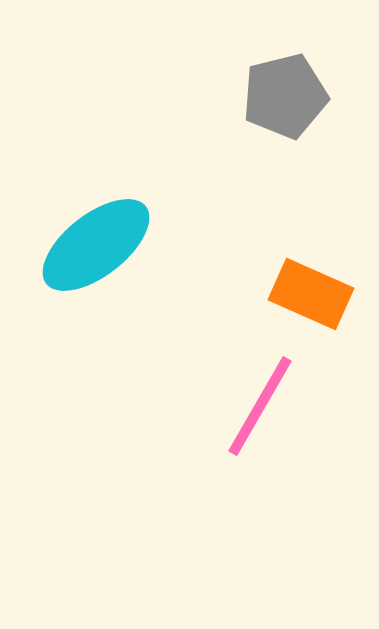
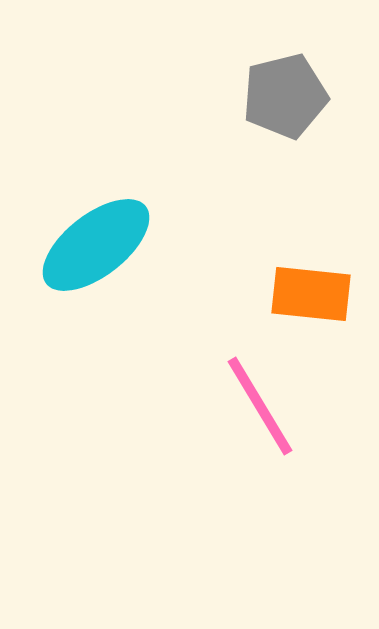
orange rectangle: rotated 18 degrees counterclockwise
pink line: rotated 61 degrees counterclockwise
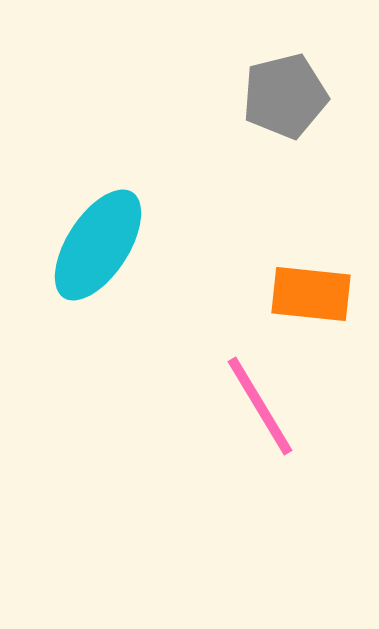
cyan ellipse: moved 2 px right; rotated 19 degrees counterclockwise
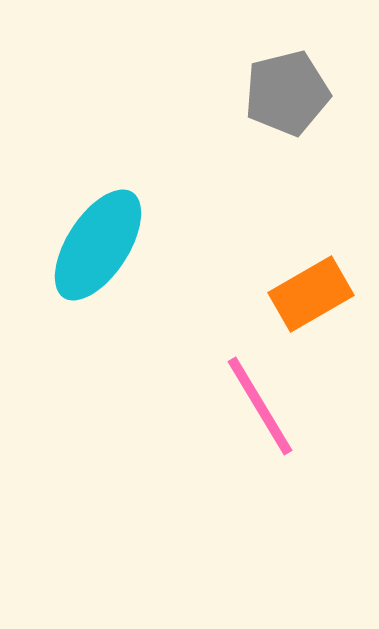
gray pentagon: moved 2 px right, 3 px up
orange rectangle: rotated 36 degrees counterclockwise
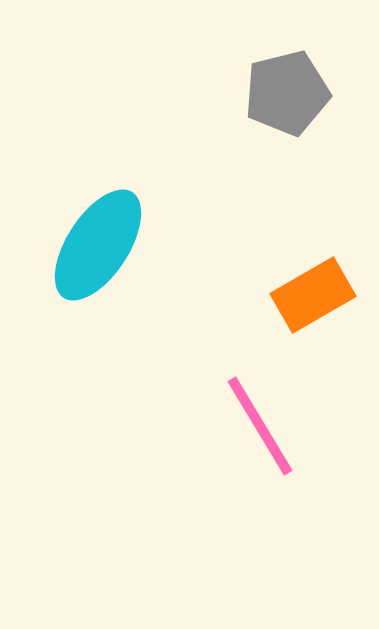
orange rectangle: moved 2 px right, 1 px down
pink line: moved 20 px down
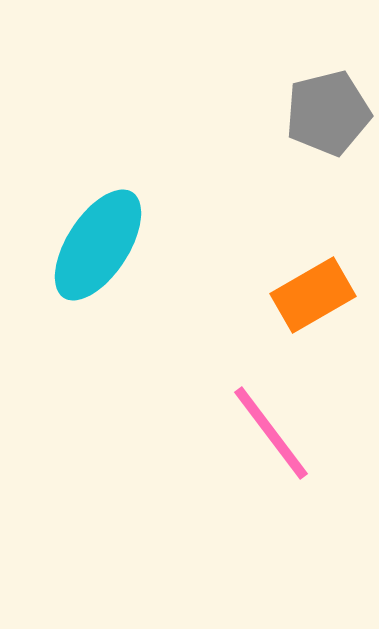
gray pentagon: moved 41 px right, 20 px down
pink line: moved 11 px right, 7 px down; rotated 6 degrees counterclockwise
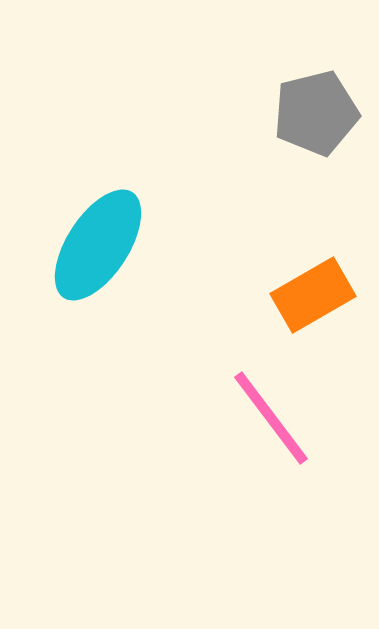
gray pentagon: moved 12 px left
pink line: moved 15 px up
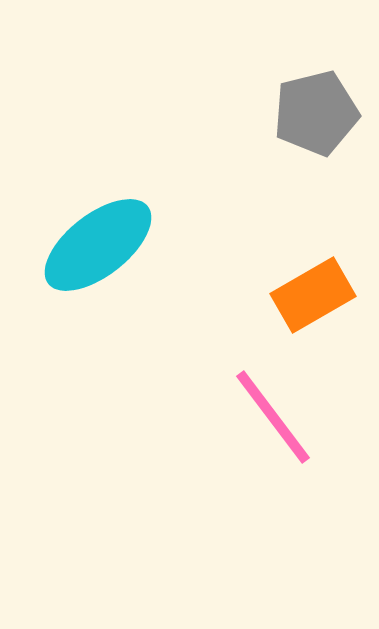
cyan ellipse: rotated 19 degrees clockwise
pink line: moved 2 px right, 1 px up
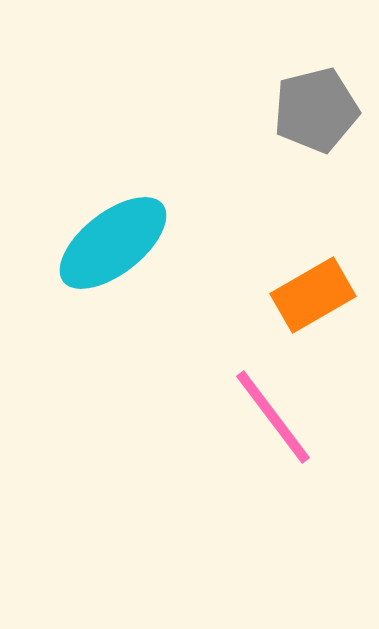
gray pentagon: moved 3 px up
cyan ellipse: moved 15 px right, 2 px up
